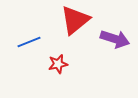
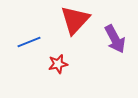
red triangle: rotated 8 degrees counterclockwise
purple arrow: rotated 44 degrees clockwise
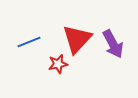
red triangle: moved 2 px right, 19 px down
purple arrow: moved 2 px left, 5 px down
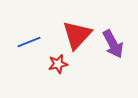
red triangle: moved 4 px up
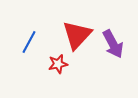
blue line: rotated 40 degrees counterclockwise
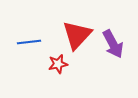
blue line: rotated 55 degrees clockwise
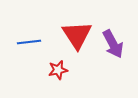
red triangle: rotated 16 degrees counterclockwise
red star: moved 6 px down
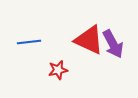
red triangle: moved 12 px right, 5 px down; rotated 32 degrees counterclockwise
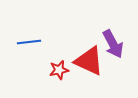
red triangle: moved 21 px down
red star: moved 1 px right
